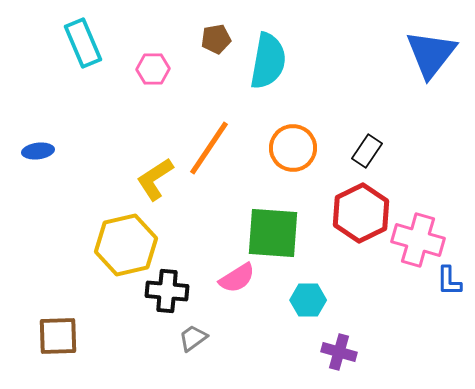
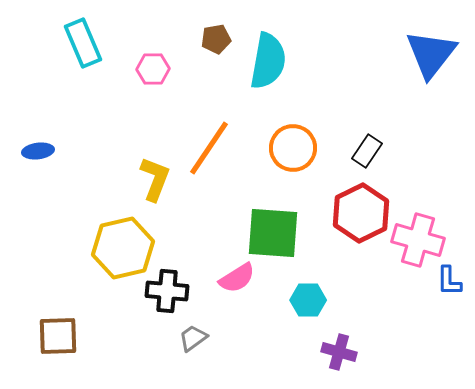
yellow L-shape: rotated 144 degrees clockwise
yellow hexagon: moved 3 px left, 3 px down
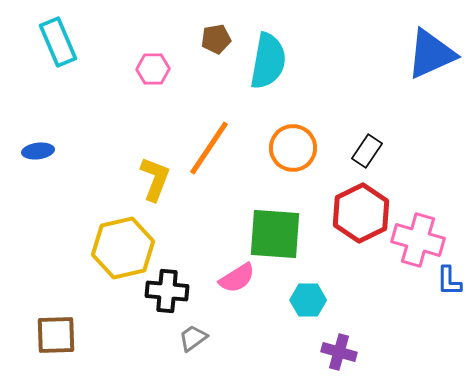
cyan rectangle: moved 25 px left, 1 px up
blue triangle: rotated 28 degrees clockwise
green square: moved 2 px right, 1 px down
brown square: moved 2 px left, 1 px up
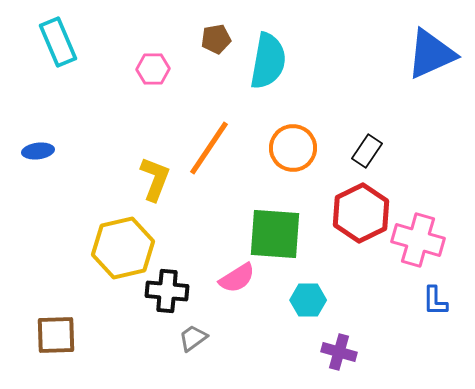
blue L-shape: moved 14 px left, 20 px down
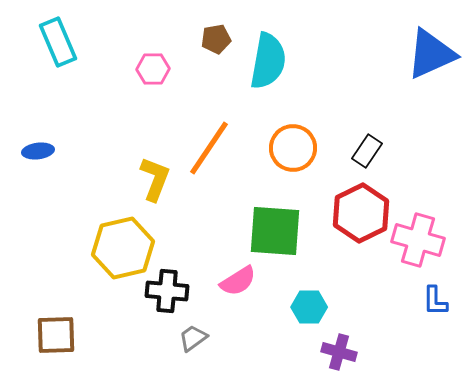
green square: moved 3 px up
pink semicircle: moved 1 px right, 3 px down
cyan hexagon: moved 1 px right, 7 px down
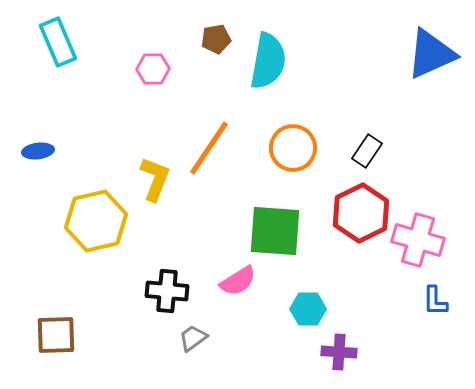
yellow hexagon: moved 27 px left, 27 px up
cyan hexagon: moved 1 px left, 2 px down
purple cross: rotated 12 degrees counterclockwise
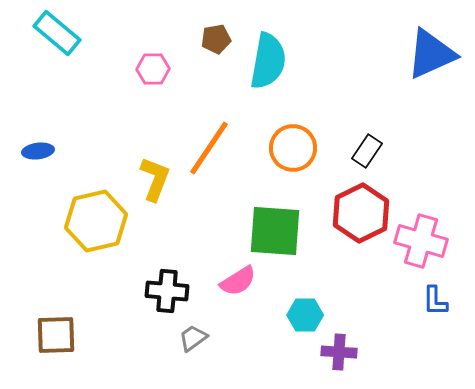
cyan rectangle: moved 1 px left, 9 px up; rotated 27 degrees counterclockwise
pink cross: moved 3 px right, 1 px down
cyan hexagon: moved 3 px left, 6 px down
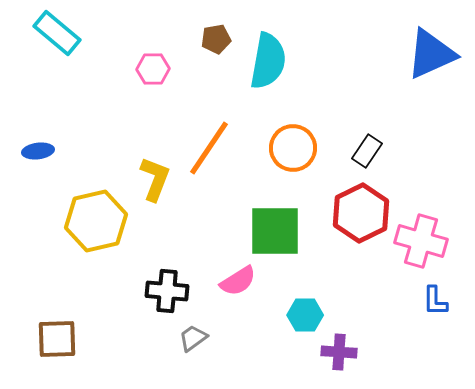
green square: rotated 4 degrees counterclockwise
brown square: moved 1 px right, 4 px down
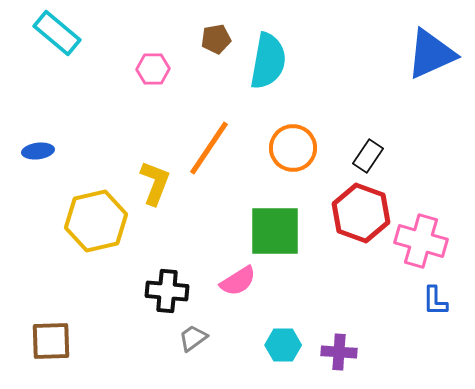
black rectangle: moved 1 px right, 5 px down
yellow L-shape: moved 4 px down
red hexagon: rotated 14 degrees counterclockwise
cyan hexagon: moved 22 px left, 30 px down
brown square: moved 6 px left, 2 px down
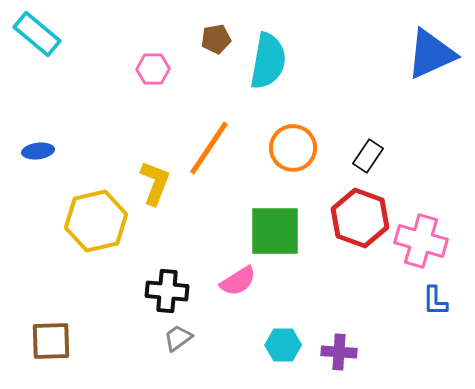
cyan rectangle: moved 20 px left, 1 px down
red hexagon: moved 1 px left, 5 px down
gray trapezoid: moved 15 px left
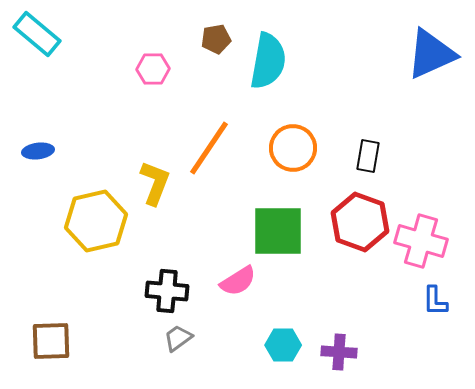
black rectangle: rotated 24 degrees counterclockwise
red hexagon: moved 4 px down
green square: moved 3 px right
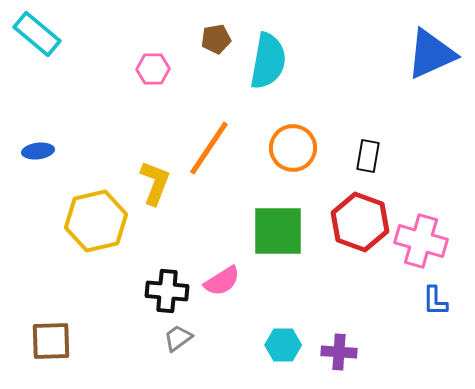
pink semicircle: moved 16 px left
